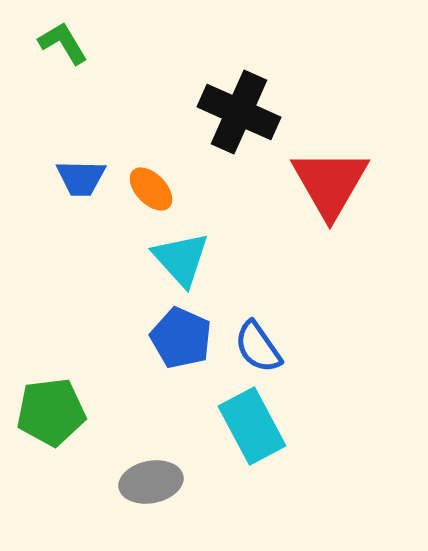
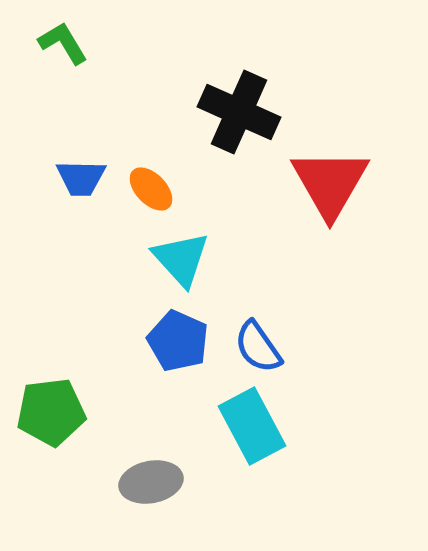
blue pentagon: moved 3 px left, 3 px down
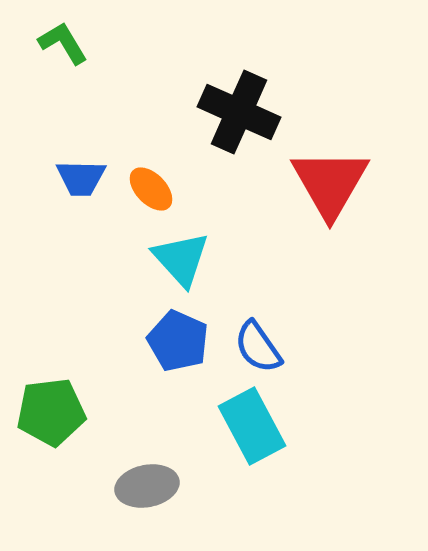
gray ellipse: moved 4 px left, 4 px down
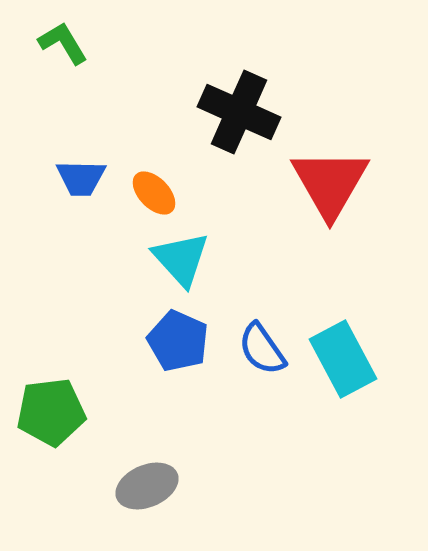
orange ellipse: moved 3 px right, 4 px down
blue semicircle: moved 4 px right, 2 px down
cyan rectangle: moved 91 px right, 67 px up
gray ellipse: rotated 12 degrees counterclockwise
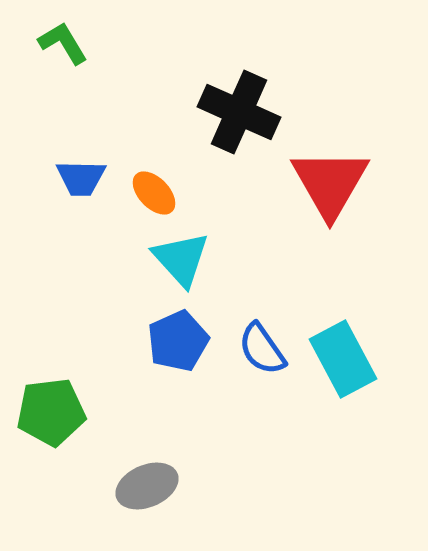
blue pentagon: rotated 24 degrees clockwise
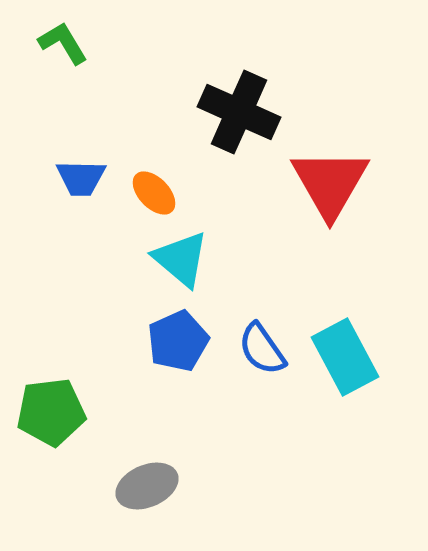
cyan triangle: rotated 8 degrees counterclockwise
cyan rectangle: moved 2 px right, 2 px up
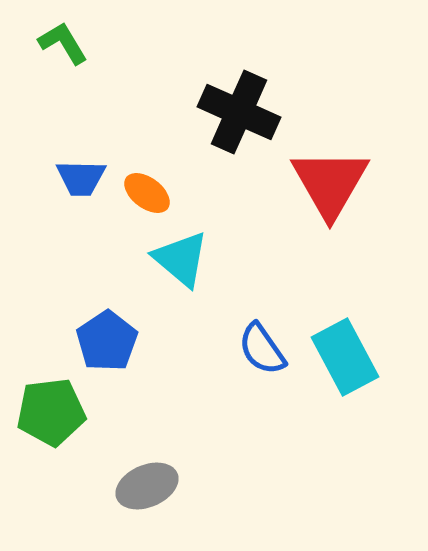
orange ellipse: moved 7 px left; rotated 9 degrees counterclockwise
blue pentagon: moved 71 px left; rotated 10 degrees counterclockwise
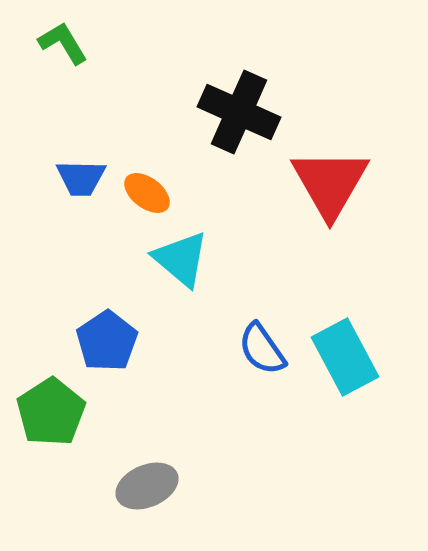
green pentagon: rotated 26 degrees counterclockwise
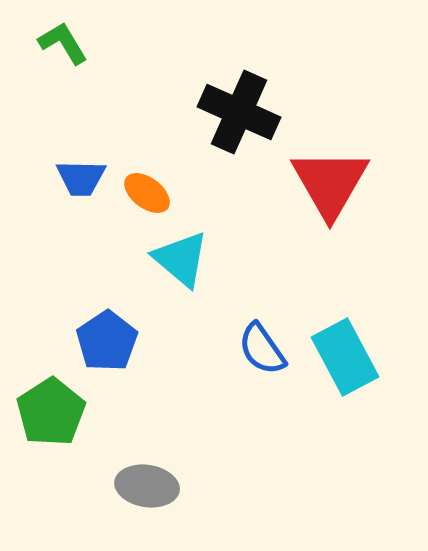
gray ellipse: rotated 32 degrees clockwise
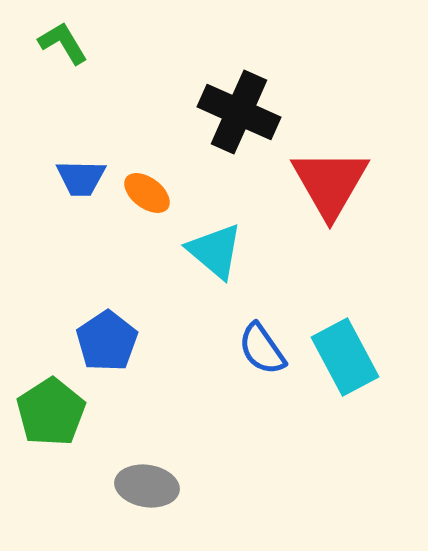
cyan triangle: moved 34 px right, 8 px up
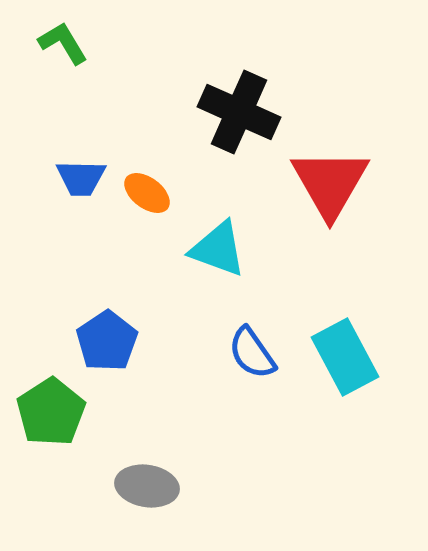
cyan triangle: moved 3 px right, 2 px up; rotated 20 degrees counterclockwise
blue semicircle: moved 10 px left, 4 px down
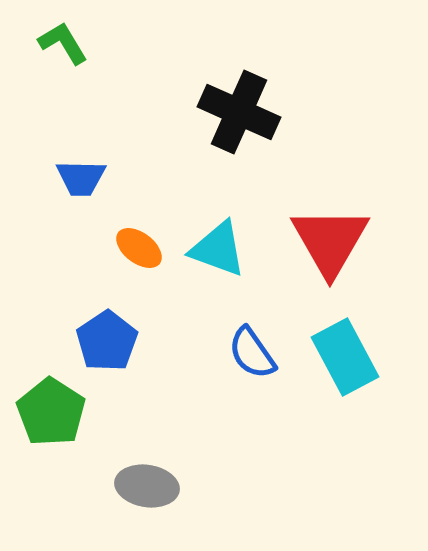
red triangle: moved 58 px down
orange ellipse: moved 8 px left, 55 px down
green pentagon: rotated 6 degrees counterclockwise
